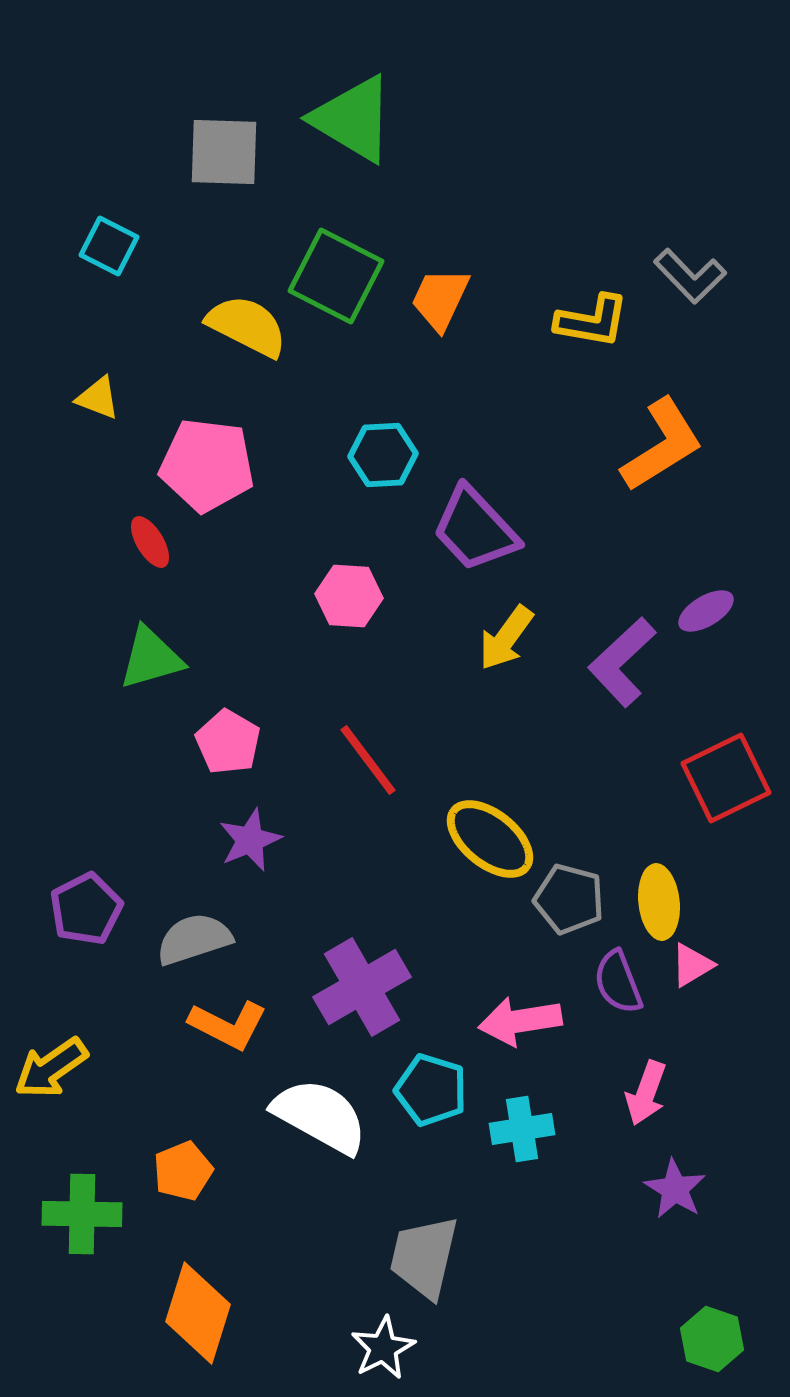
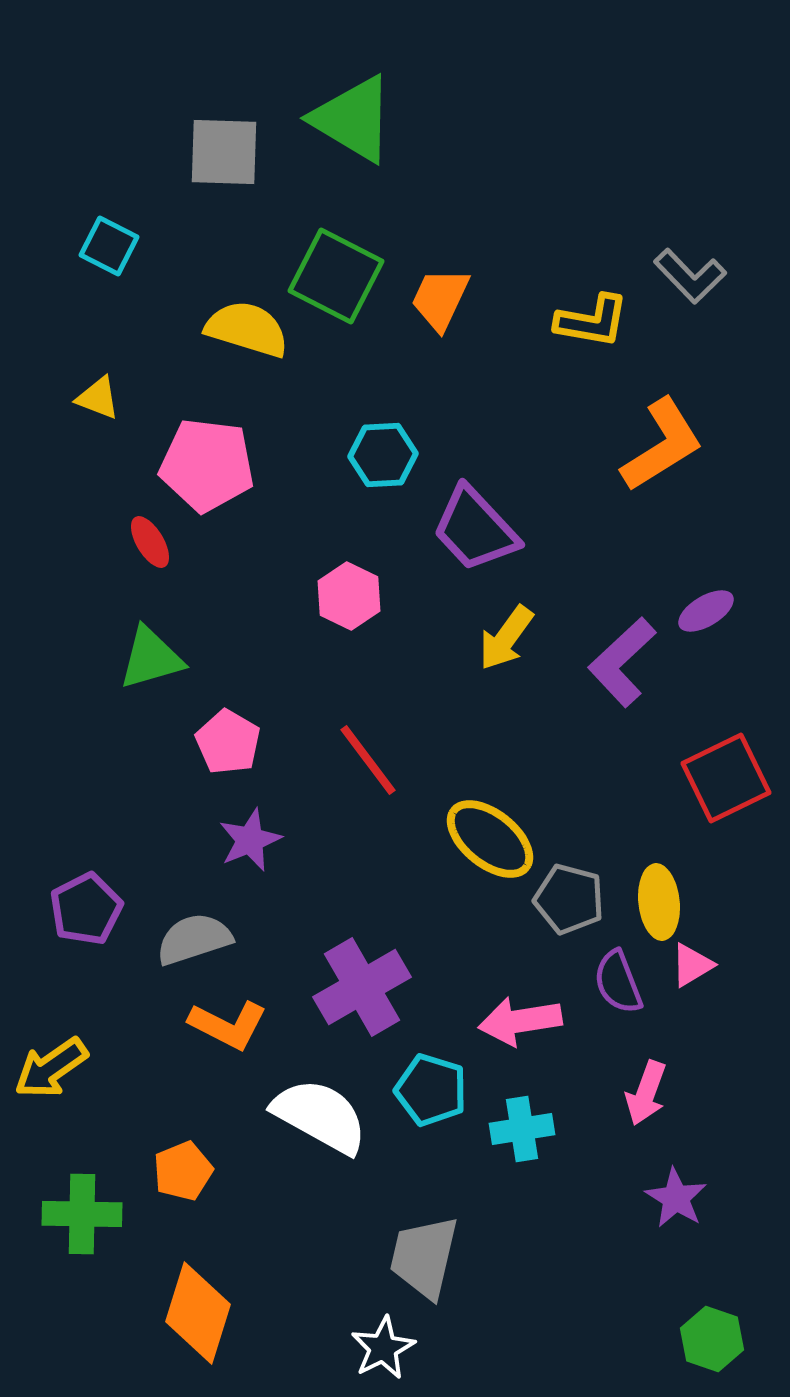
yellow semicircle at (247, 326): moved 3 px down; rotated 10 degrees counterclockwise
pink hexagon at (349, 596): rotated 22 degrees clockwise
purple star at (675, 1189): moved 1 px right, 9 px down
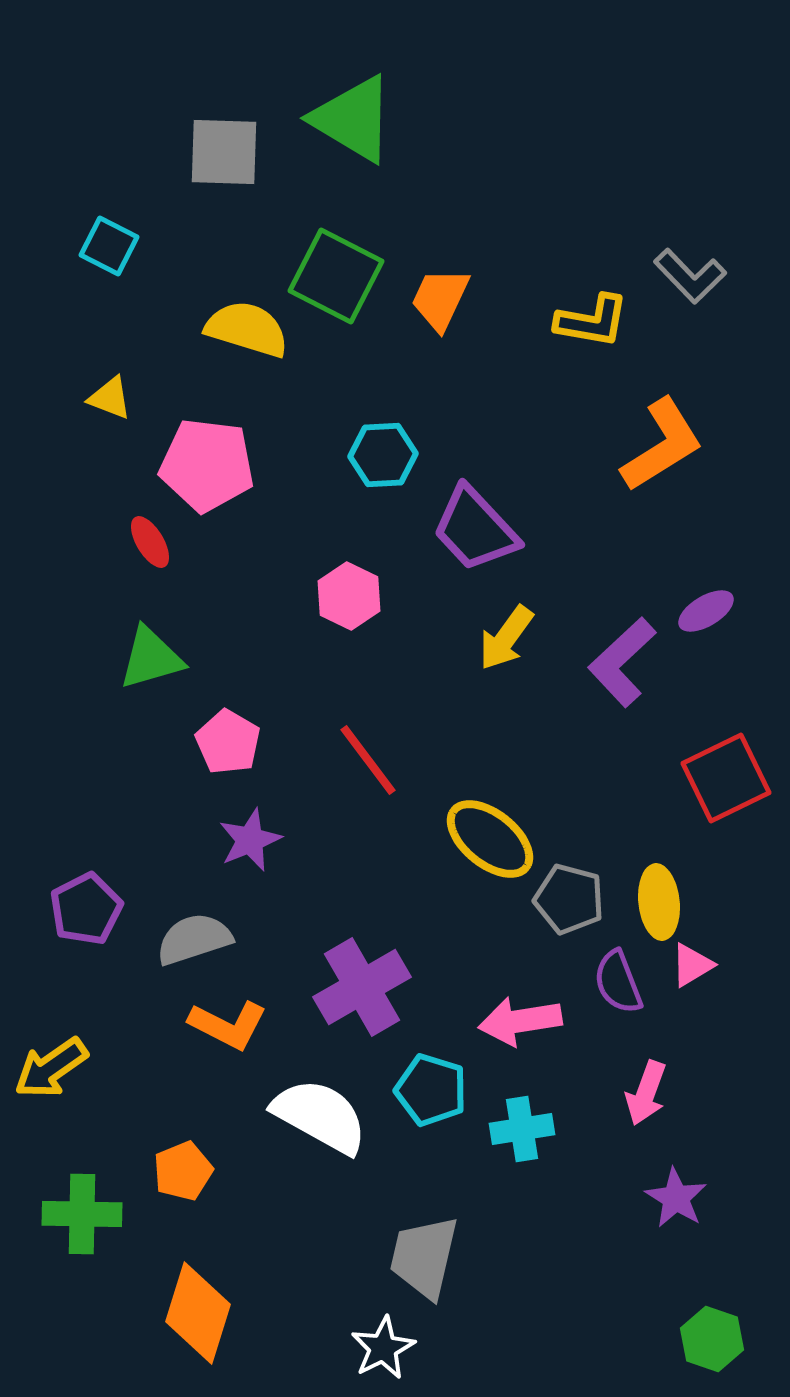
yellow triangle at (98, 398): moved 12 px right
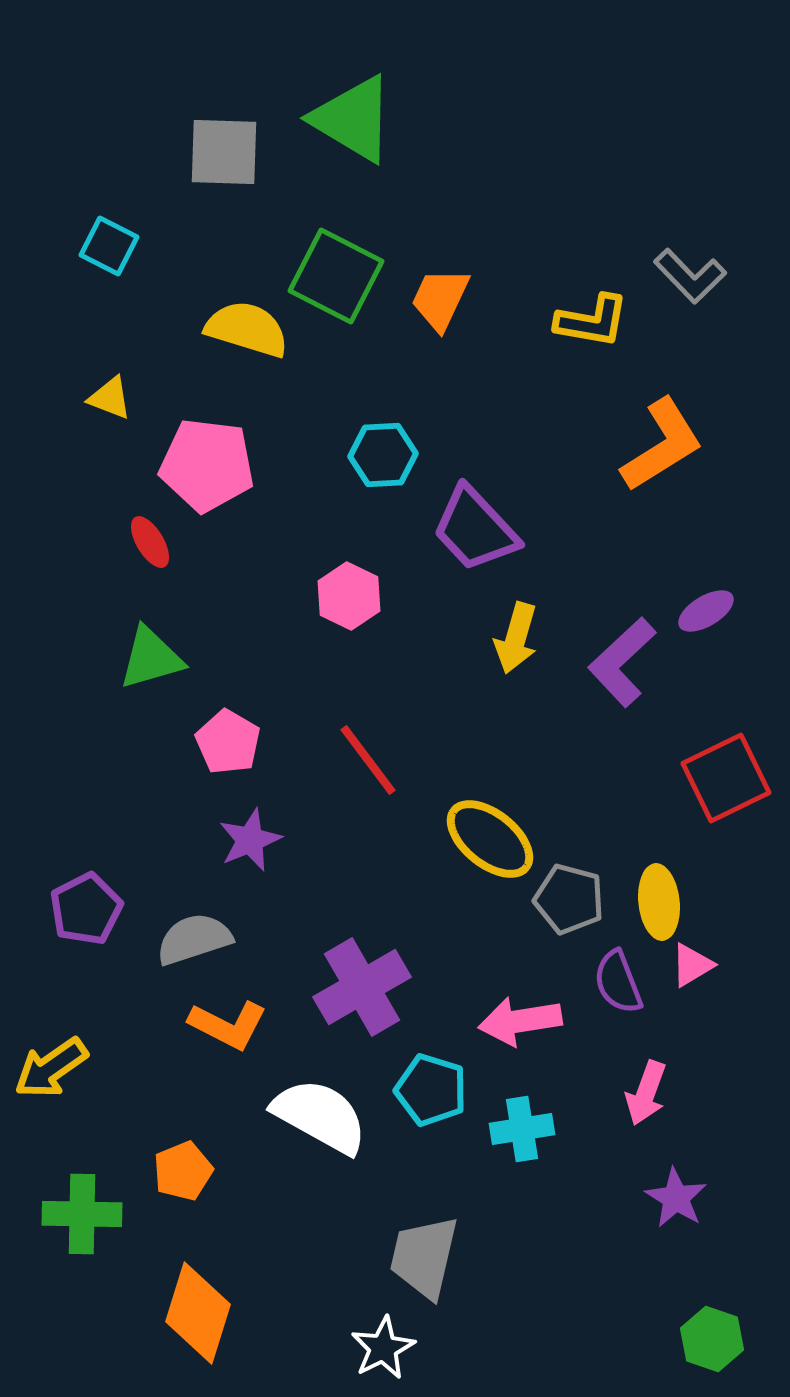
yellow arrow at (506, 638): moved 10 px right; rotated 20 degrees counterclockwise
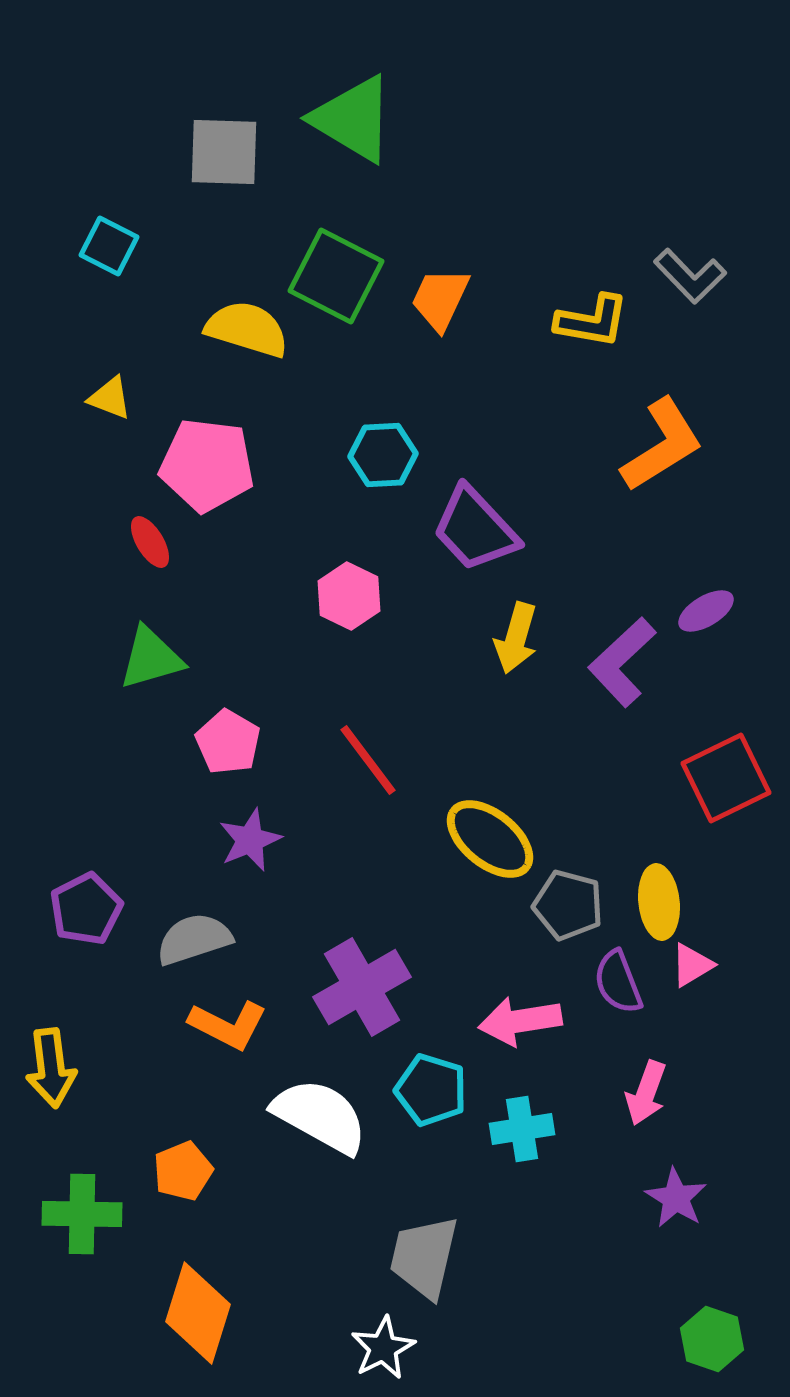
gray pentagon at (569, 899): moved 1 px left, 6 px down
yellow arrow at (51, 1068): rotated 62 degrees counterclockwise
